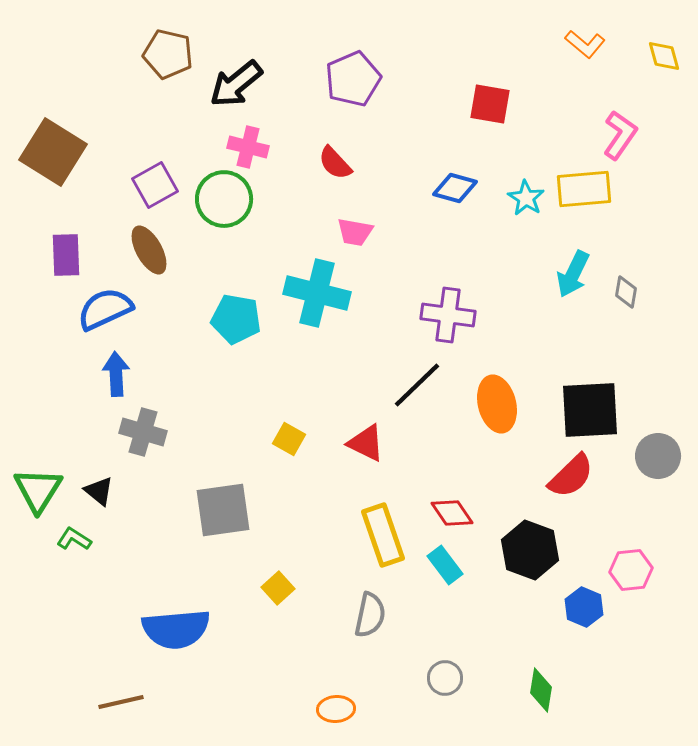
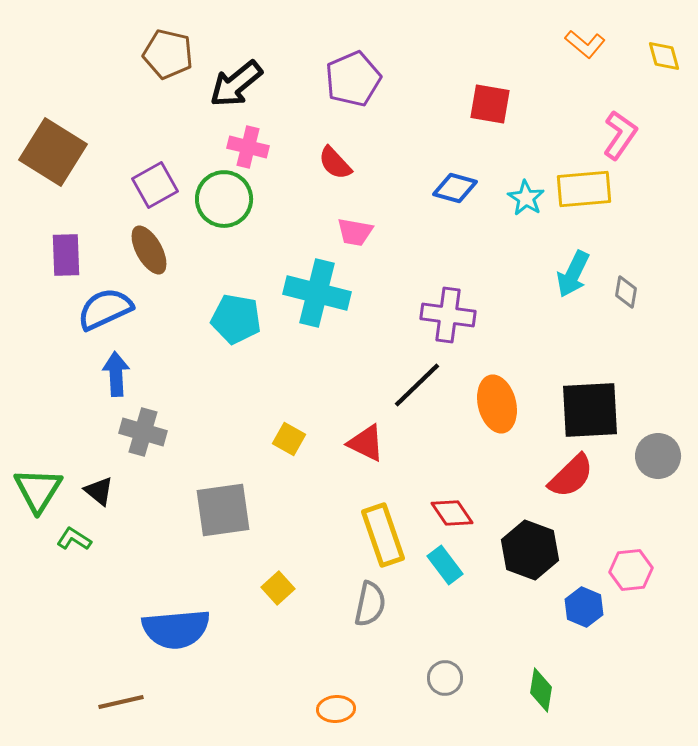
gray semicircle at (370, 615): moved 11 px up
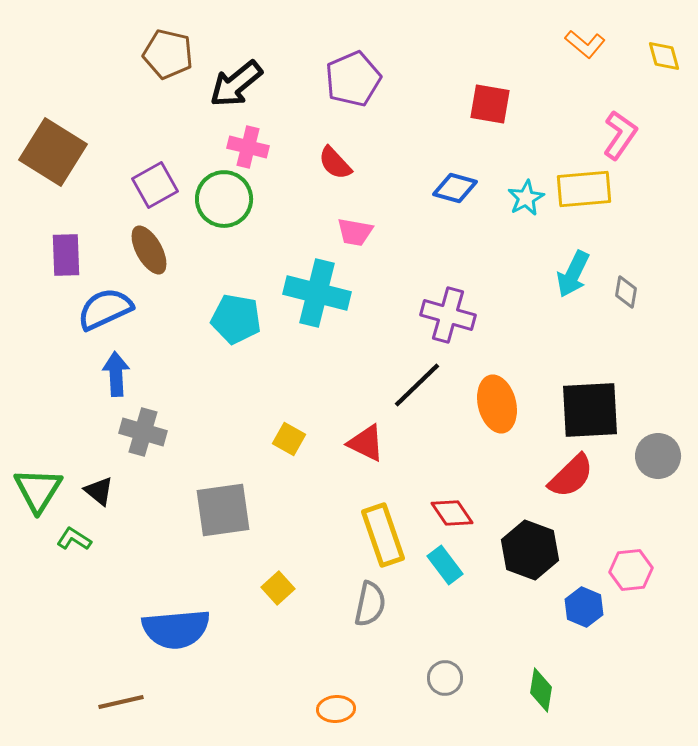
cyan star at (526, 198): rotated 12 degrees clockwise
purple cross at (448, 315): rotated 8 degrees clockwise
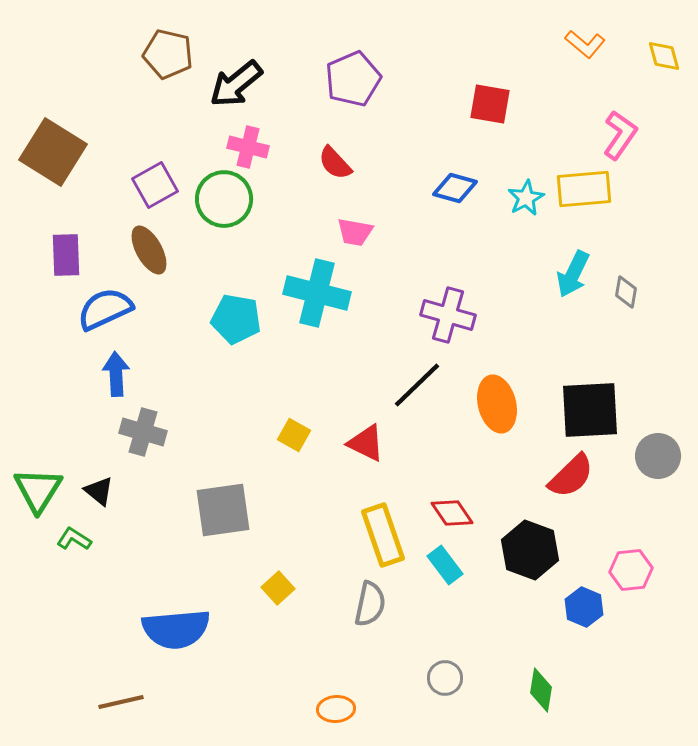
yellow square at (289, 439): moved 5 px right, 4 px up
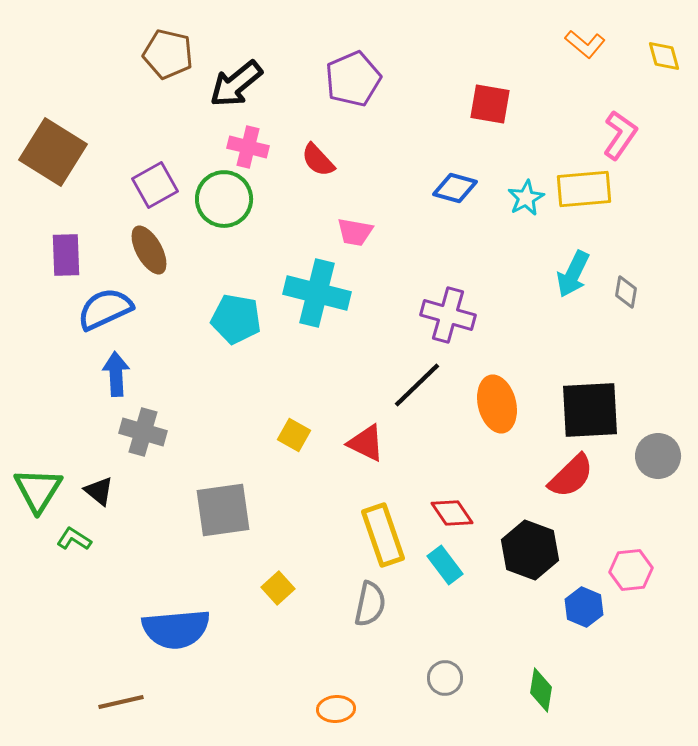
red semicircle at (335, 163): moved 17 px left, 3 px up
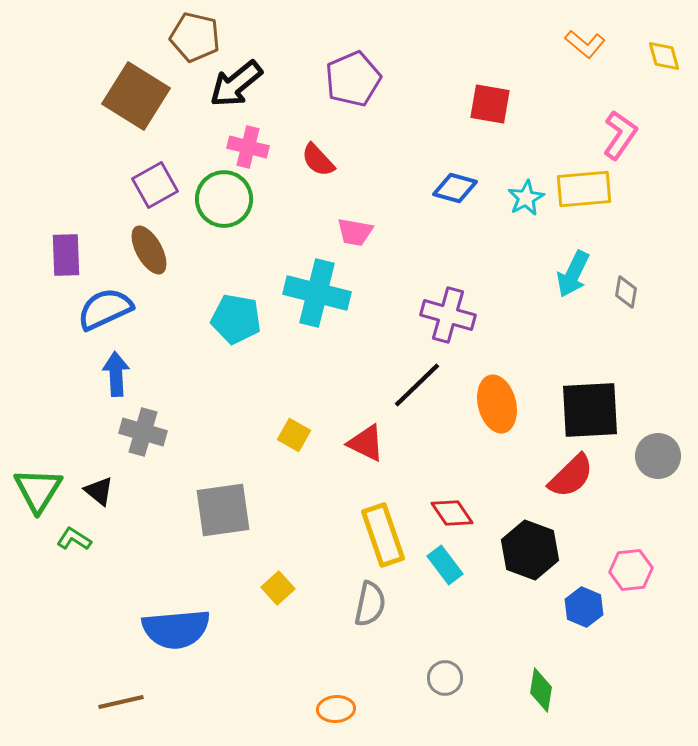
brown pentagon at (168, 54): moved 27 px right, 17 px up
brown square at (53, 152): moved 83 px right, 56 px up
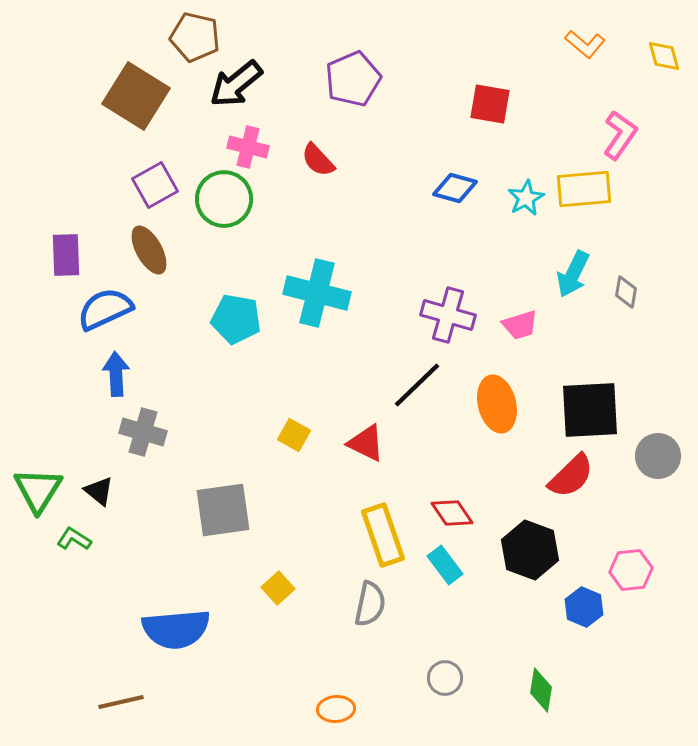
pink trapezoid at (355, 232): moved 165 px right, 93 px down; rotated 27 degrees counterclockwise
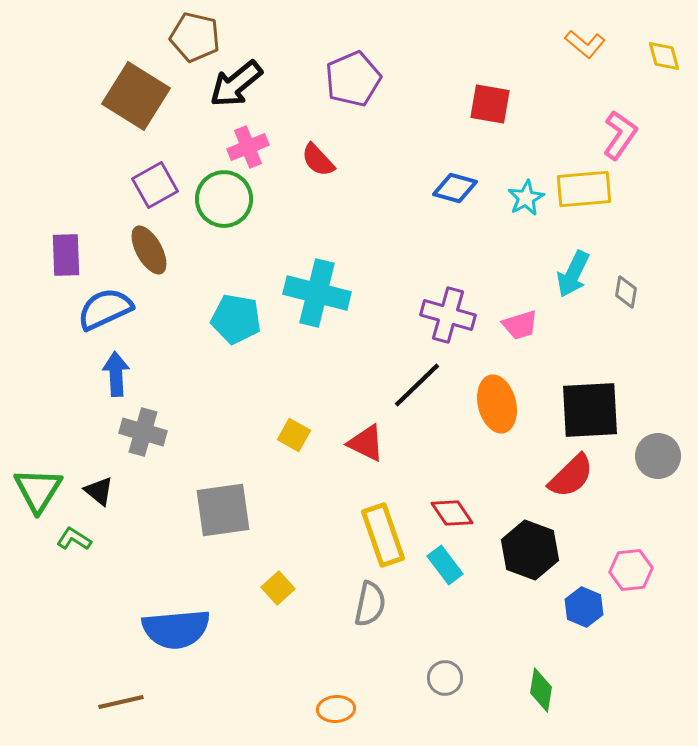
pink cross at (248, 147): rotated 36 degrees counterclockwise
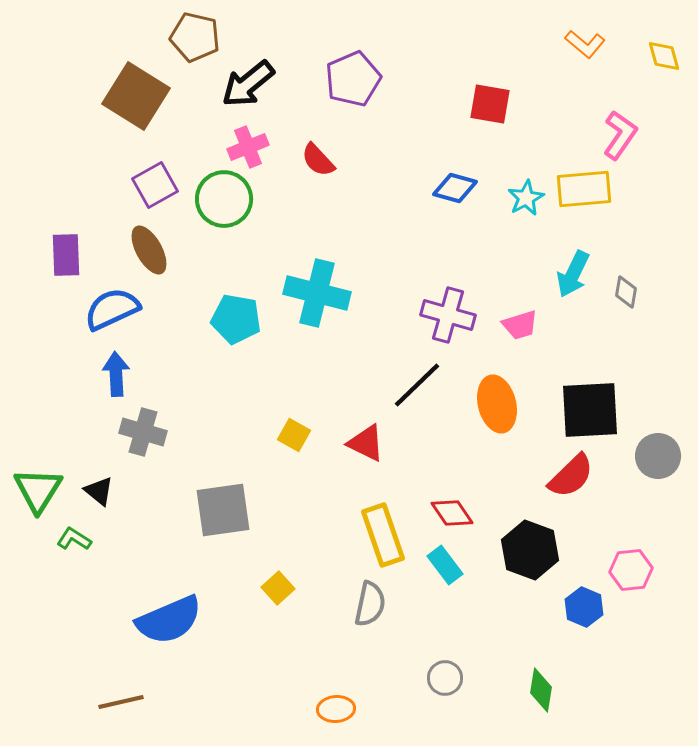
black arrow at (236, 84): moved 12 px right
blue semicircle at (105, 309): moved 7 px right
blue semicircle at (176, 629): moved 7 px left, 9 px up; rotated 18 degrees counterclockwise
